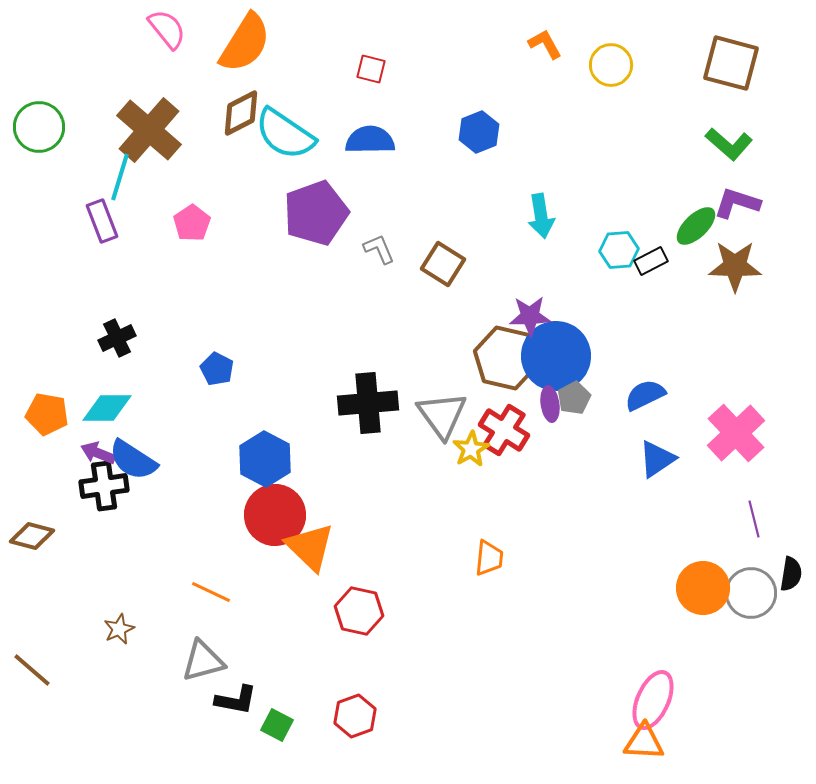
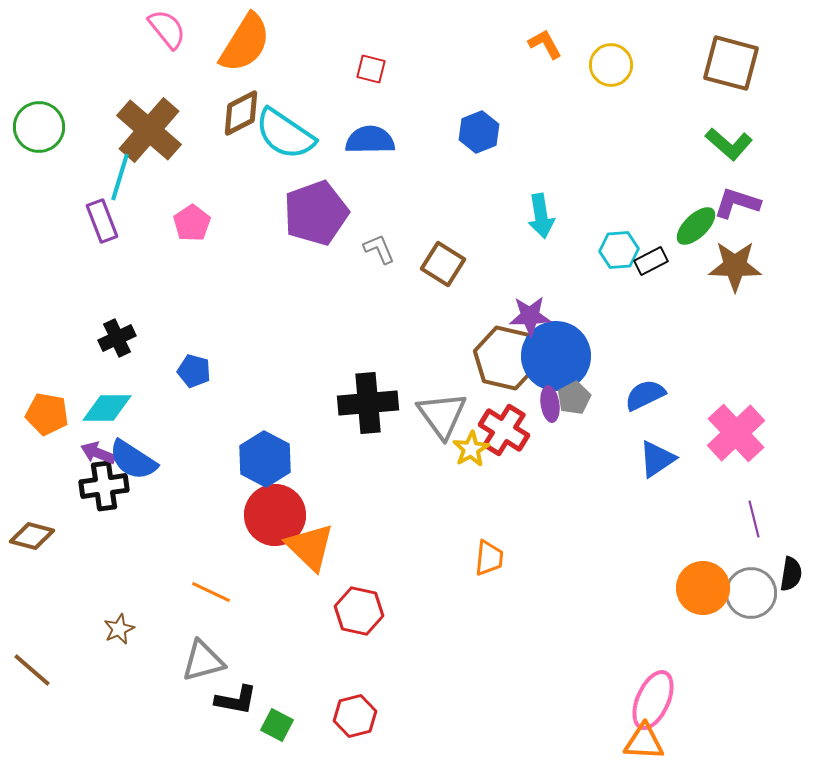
blue pentagon at (217, 369): moved 23 px left, 2 px down; rotated 12 degrees counterclockwise
red hexagon at (355, 716): rotated 6 degrees clockwise
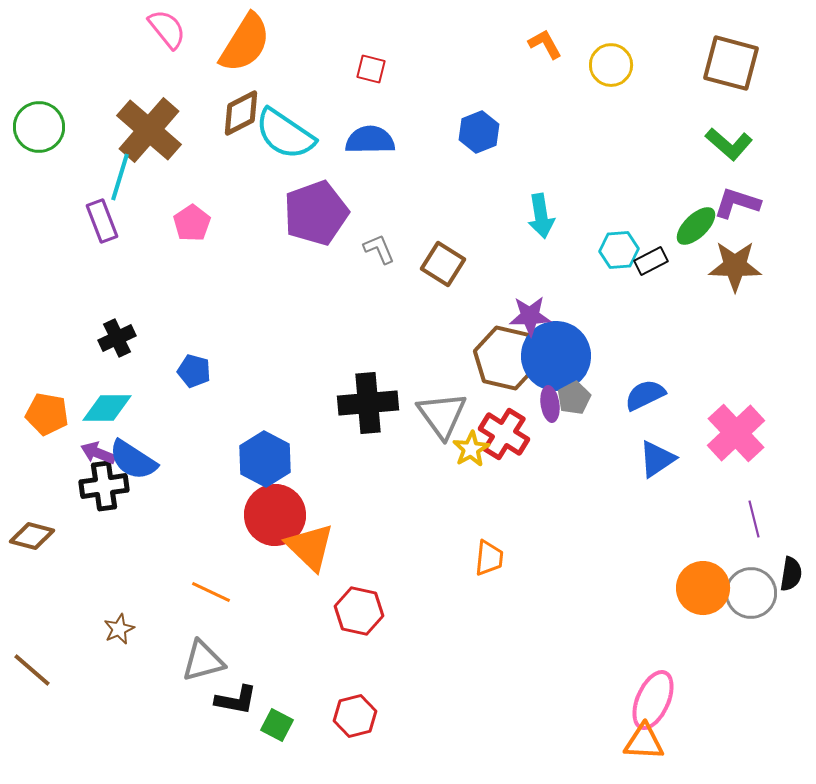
red cross at (504, 430): moved 4 px down
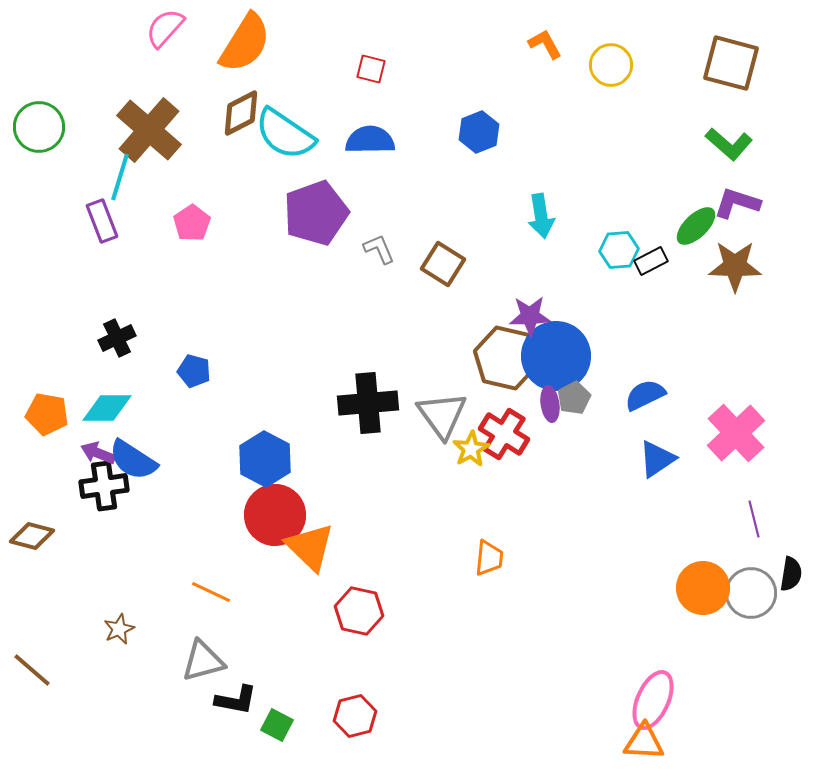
pink semicircle at (167, 29): moved 2 px left, 1 px up; rotated 99 degrees counterclockwise
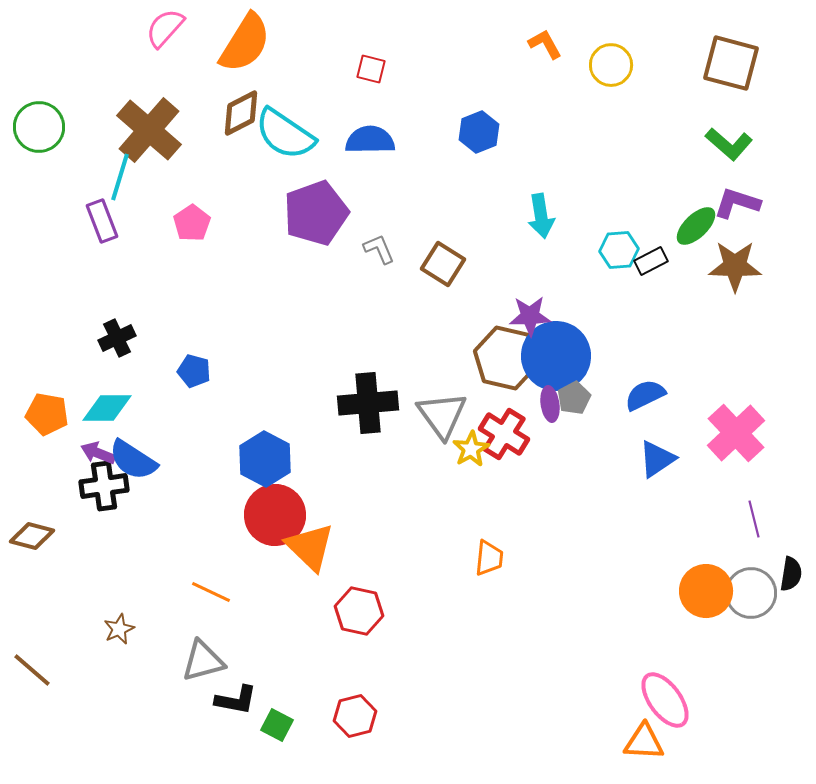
orange circle at (703, 588): moved 3 px right, 3 px down
pink ellipse at (653, 700): moved 12 px right; rotated 60 degrees counterclockwise
